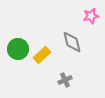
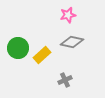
pink star: moved 23 px left, 1 px up
gray diamond: rotated 65 degrees counterclockwise
green circle: moved 1 px up
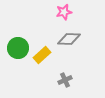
pink star: moved 4 px left, 3 px up
gray diamond: moved 3 px left, 3 px up; rotated 10 degrees counterclockwise
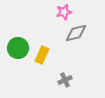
gray diamond: moved 7 px right, 6 px up; rotated 15 degrees counterclockwise
yellow rectangle: rotated 24 degrees counterclockwise
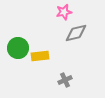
yellow rectangle: moved 2 px left, 1 px down; rotated 60 degrees clockwise
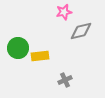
gray diamond: moved 5 px right, 2 px up
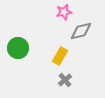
yellow rectangle: moved 20 px right; rotated 54 degrees counterclockwise
gray cross: rotated 16 degrees counterclockwise
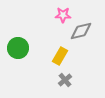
pink star: moved 1 px left, 3 px down; rotated 14 degrees clockwise
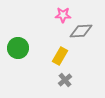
gray diamond: rotated 10 degrees clockwise
